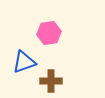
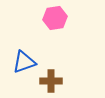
pink hexagon: moved 6 px right, 15 px up
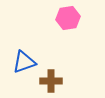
pink hexagon: moved 13 px right
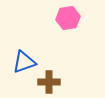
brown cross: moved 2 px left, 1 px down
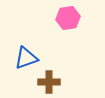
blue triangle: moved 2 px right, 4 px up
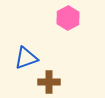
pink hexagon: rotated 20 degrees counterclockwise
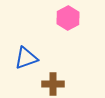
brown cross: moved 4 px right, 2 px down
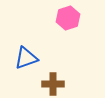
pink hexagon: rotated 10 degrees clockwise
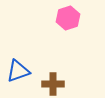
blue triangle: moved 8 px left, 13 px down
